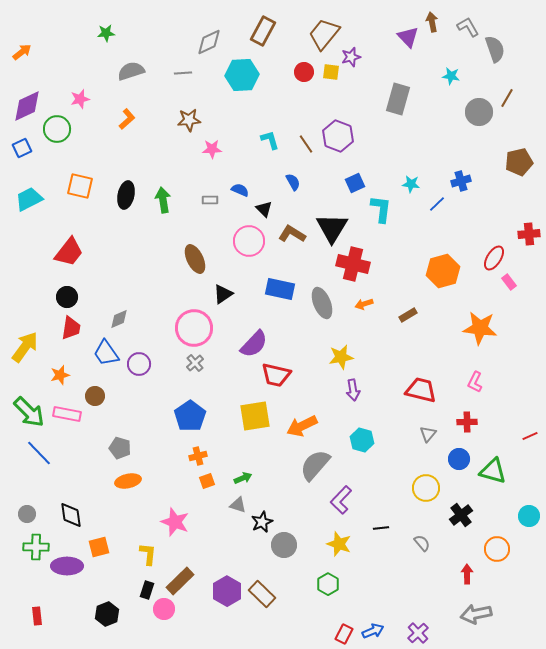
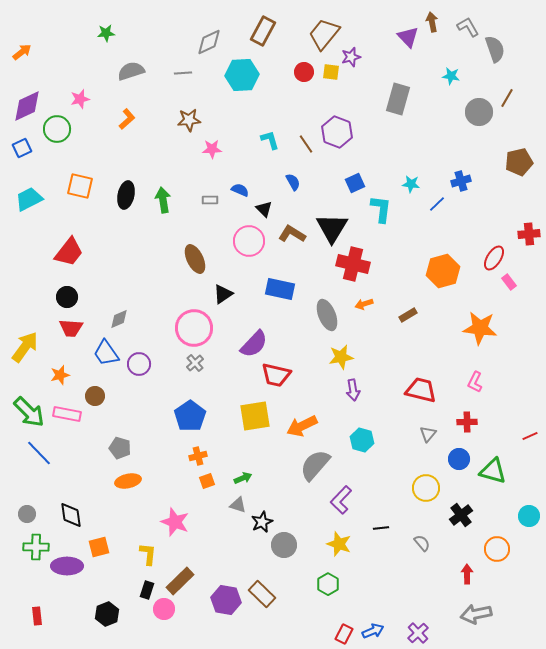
purple hexagon at (338, 136): moved 1 px left, 4 px up
gray ellipse at (322, 303): moved 5 px right, 12 px down
red trapezoid at (71, 328): rotated 85 degrees clockwise
purple hexagon at (227, 591): moved 1 px left, 9 px down; rotated 20 degrees counterclockwise
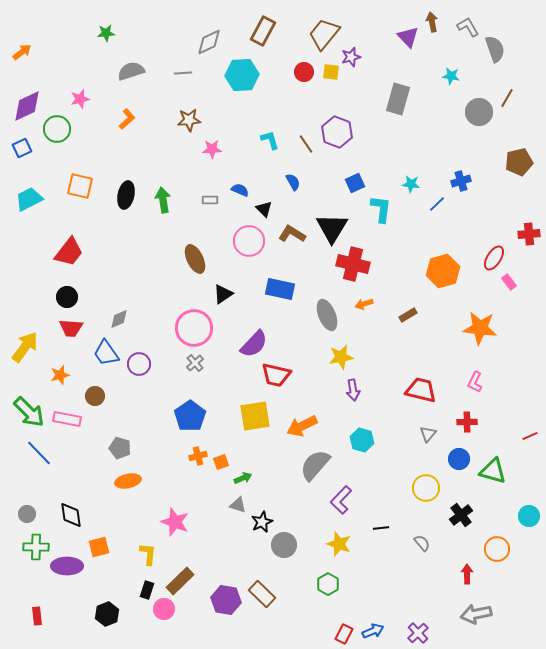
pink rectangle at (67, 414): moved 5 px down
orange square at (207, 481): moved 14 px right, 19 px up
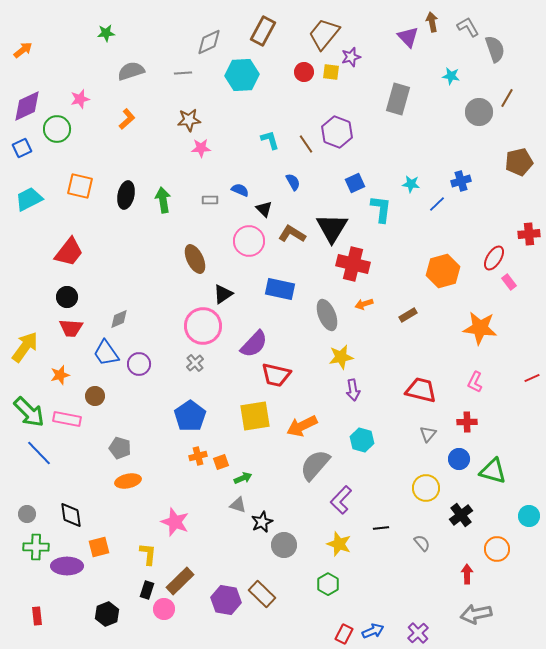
orange arrow at (22, 52): moved 1 px right, 2 px up
pink star at (212, 149): moved 11 px left, 1 px up
pink circle at (194, 328): moved 9 px right, 2 px up
red line at (530, 436): moved 2 px right, 58 px up
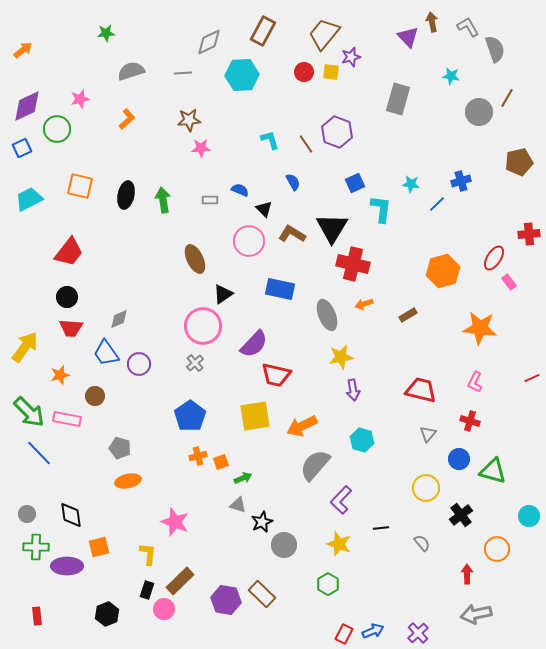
red cross at (467, 422): moved 3 px right, 1 px up; rotated 18 degrees clockwise
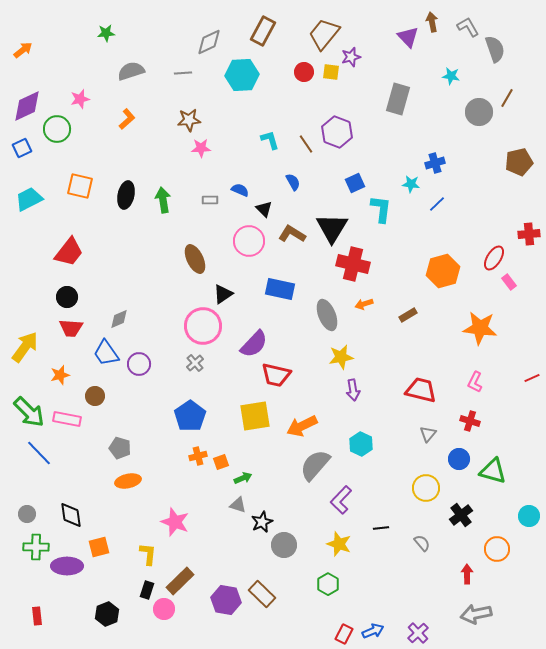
blue cross at (461, 181): moved 26 px left, 18 px up
cyan hexagon at (362, 440): moved 1 px left, 4 px down; rotated 10 degrees clockwise
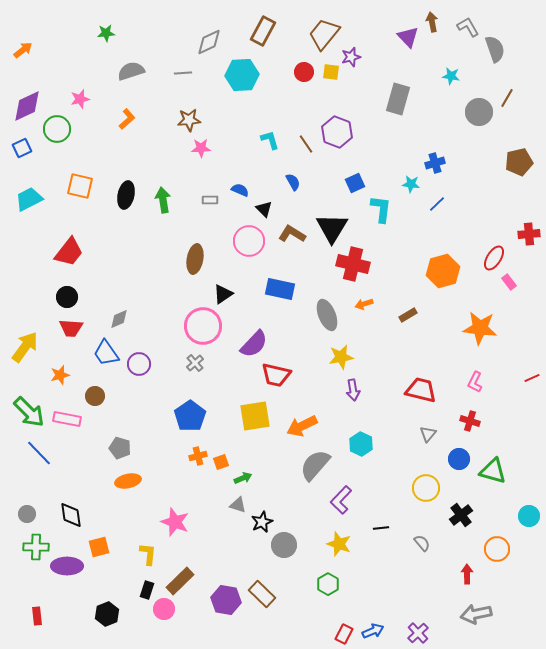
brown ellipse at (195, 259): rotated 36 degrees clockwise
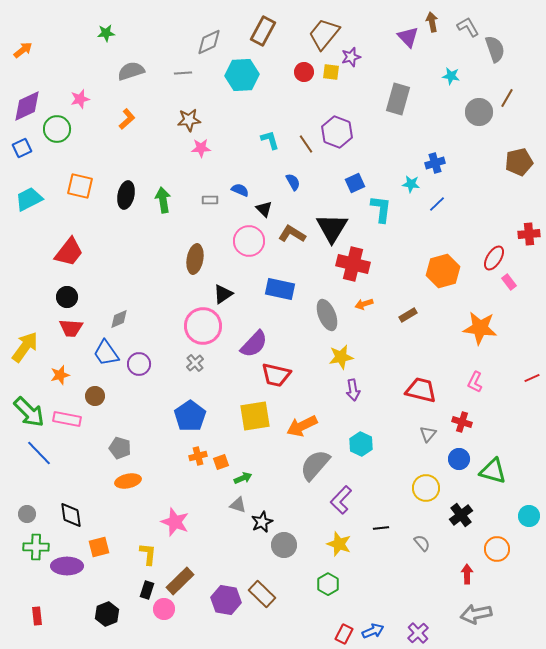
red cross at (470, 421): moved 8 px left, 1 px down
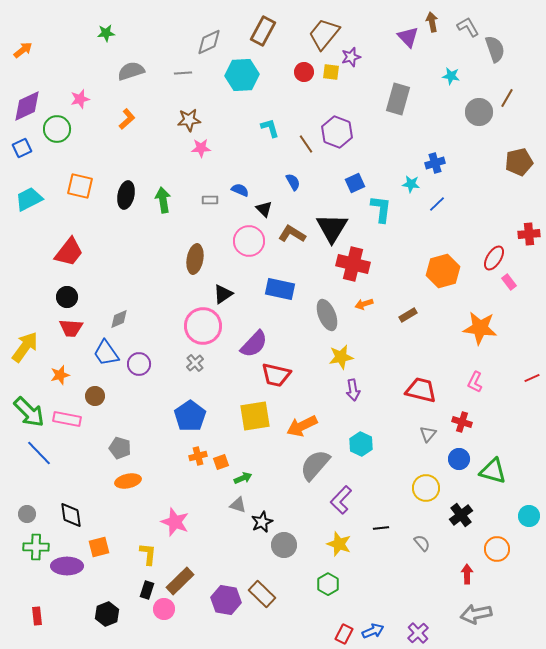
cyan L-shape at (270, 140): moved 12 px up
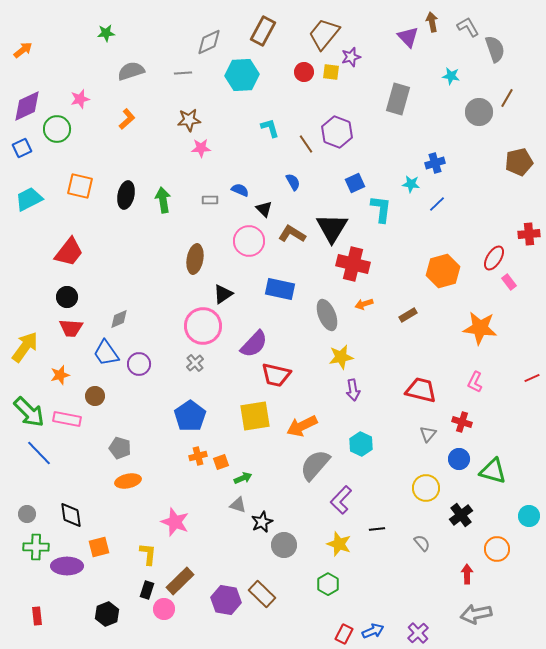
black line at (381, 528): moved 4 px left, 1 px down
